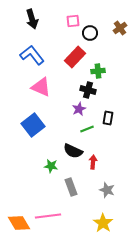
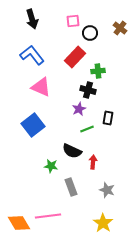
brown cross: rotated 16 degrees counterclockwise
black semicircle: moved 1 px left
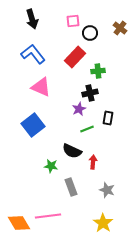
blue L-shape: moved 1 px right, 1 px up
black cross: moved 2 px right, 3 px down; rotated 28 degrees counterclockwise
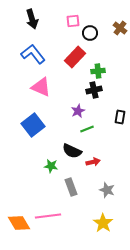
black cross: moved 4 px right, 3 px up
purple star: moved 1 px left, 2 px down
black rectangle: moved 12 px right, 1 px up
red arrow: rotated 72 degrees clockwise
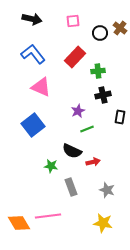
black arrow: rotated 60 degrees counterclockwise
black circle: moved 10 px right
black cross: moved 9 px right, 5 px down
yellow star: rotated 24 degrees counterclockwise
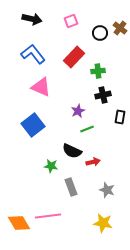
pink square: moved 2 px left; rotated 16 degrees counterclockwise
red rectangle: moved 1 px left
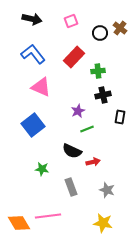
green star: moved 9 px left, 3 px down
